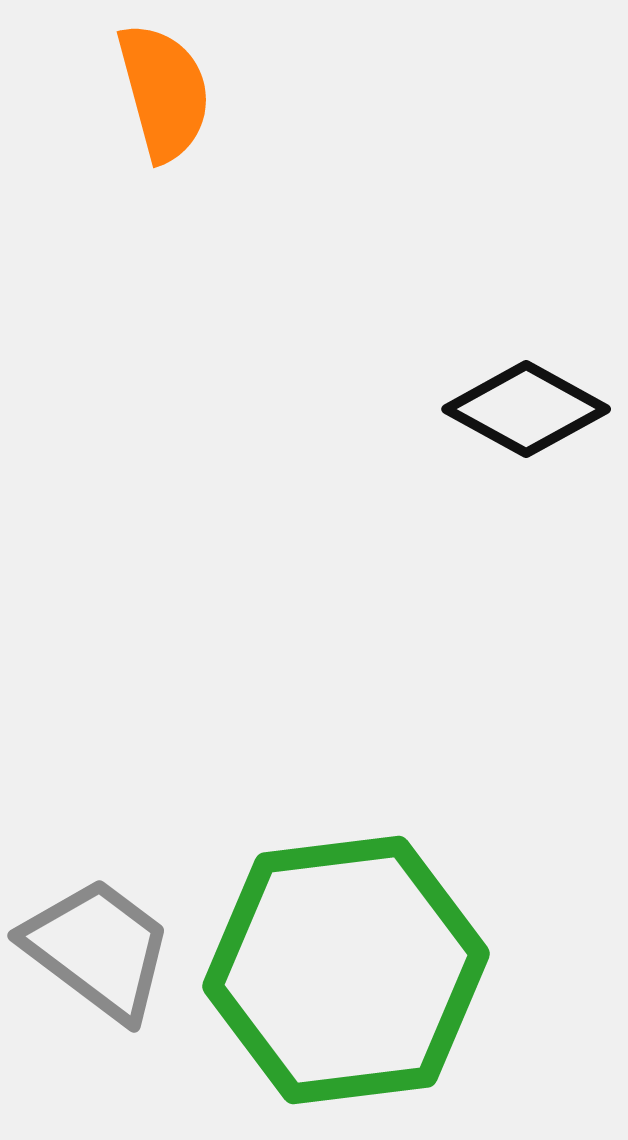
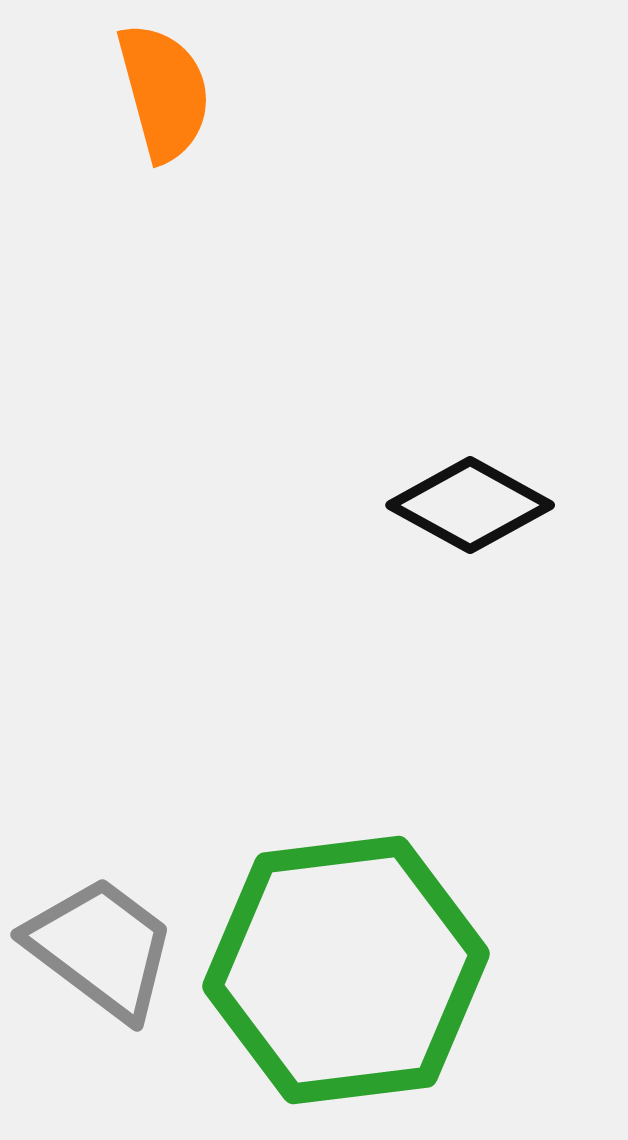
black diamond: moved 56 px left, 96 px down
gray trapezoid: moved 3 px right, 1 px up
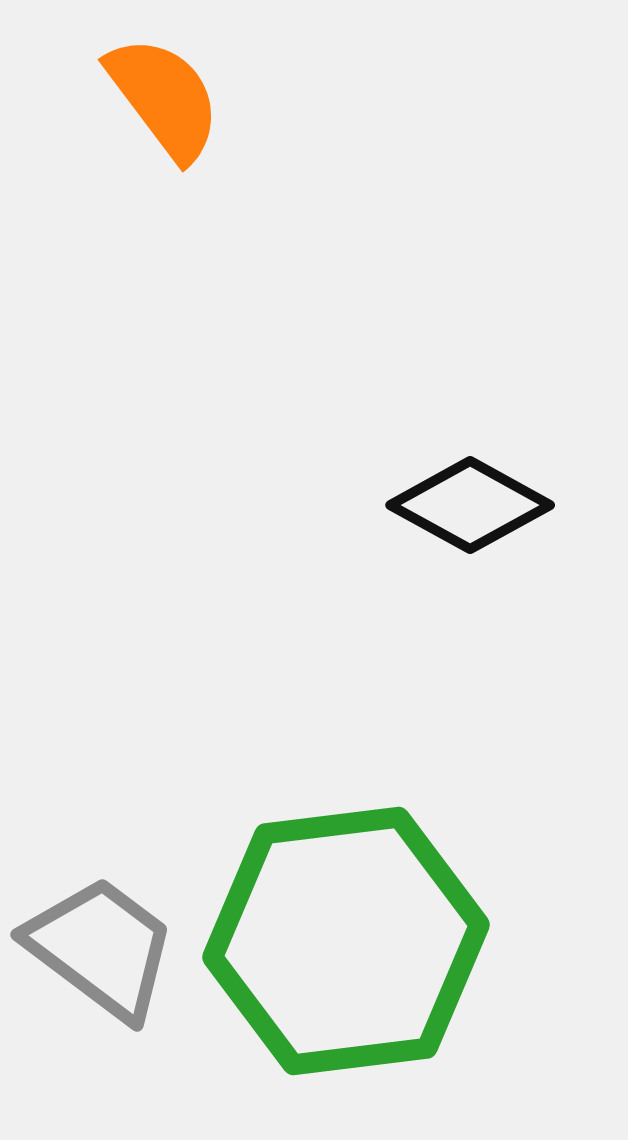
orange semicircle: moved 6 px down; rotated 22 degrees counterclockwise
green hexagon: moved 29 px up
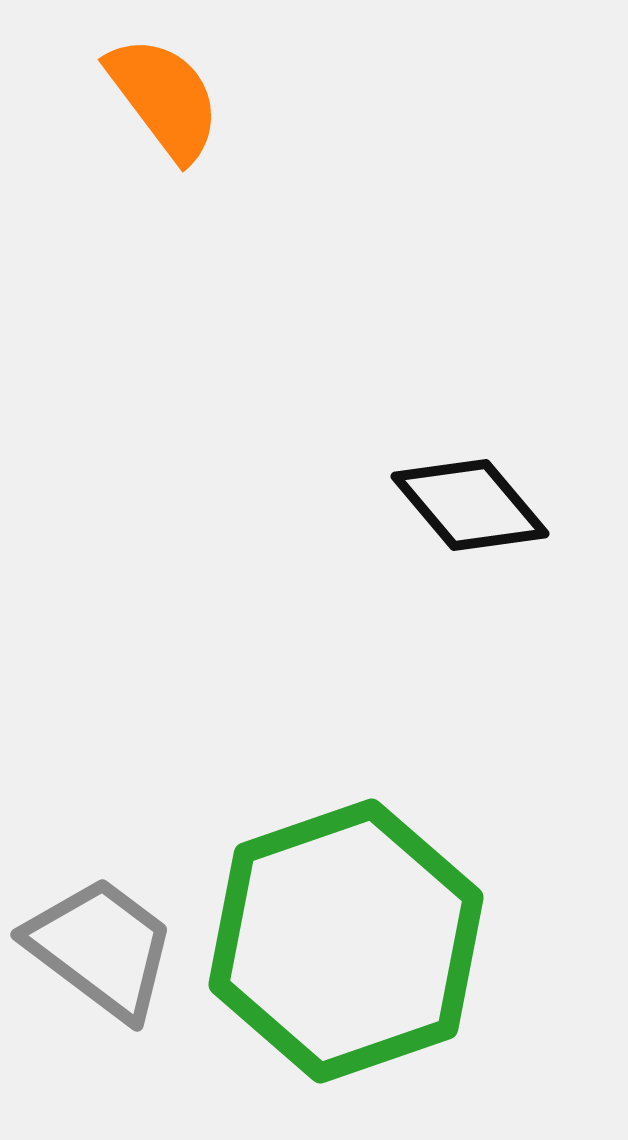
black diamond: rotated 21 degrees clockwise
green hexagon: rotated 12 degrees counterclockwise
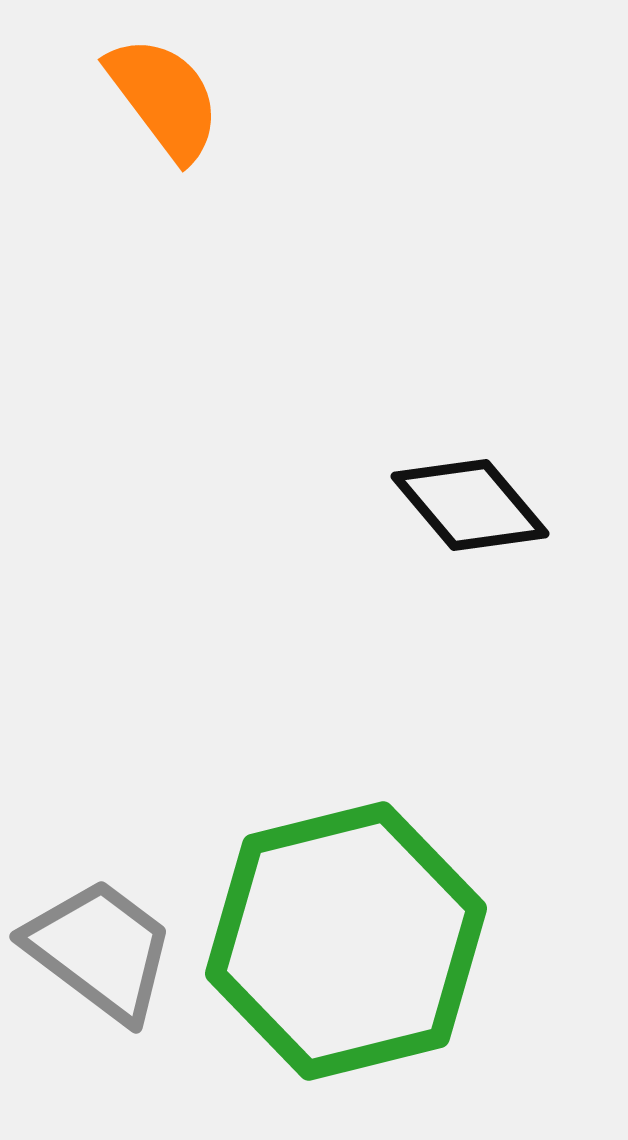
green hexagon: rotated 5 degrees clockwise
gray trapezoid: moved 1 px left, 2 px down
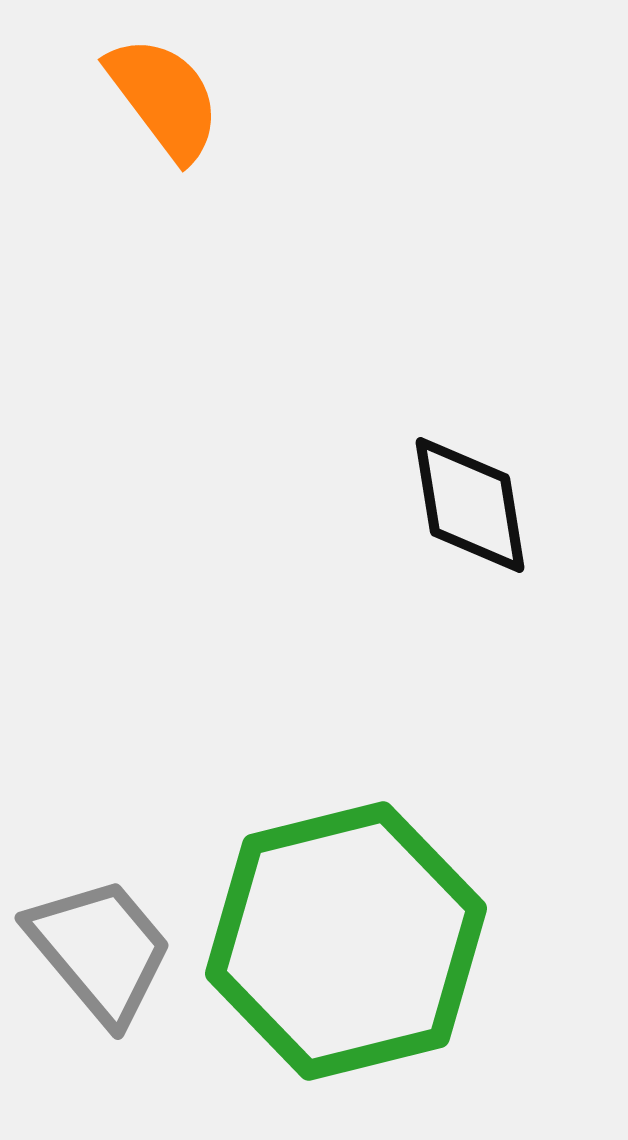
black diamond: rotated 31 degrees clockwise
gray trapezoid: rotated 13 degrees clockwise
